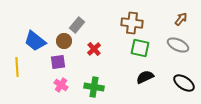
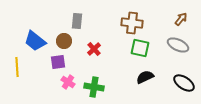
gray rectangle: moved 4 px up; rotated 35 degrees counterclockwise
pink cross: moved 7 px right, 3 px up
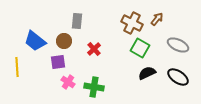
brown arrow: moved 24 px left
brown cross: rotated 20 degrees clockwise
green square: rotated 18 degrees clockwise
black semicircle: moved 2 px right, 4 px up
black ellipse: moved 6 px left, 6 px up
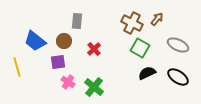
yellow line: rotated 12 degrees counterclockwise
green cross: rotated 30 degrees clockwise
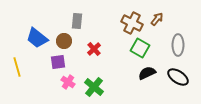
blue trapezoid: moved 2 px right, 3 px up
gray ellipse: rotated 65 degrees clockwise
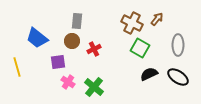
brown circle: moved 8 px right
red cross: rotated 16 degrees clockwise
black semicircle: moved 2 px right, 1 px down
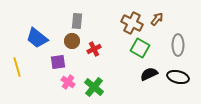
black ellipse: rotated 20 degrees counterclockwise
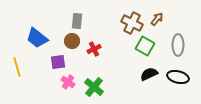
green square: moved 5 px right, 2 px up
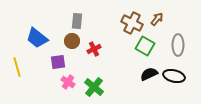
black ellipse: moved 4 px left, 1 px up
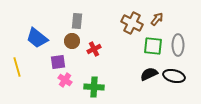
green square: moved 8 px right; rotated 24 degrees counterclockwise
pink cross: moved 3 px left, 2 px up
green cross: rotated 36 degrees counterclockwise
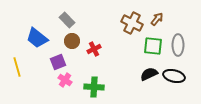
gray rectangle: moved 10 px left, 1 px up; rotated 49 degrees counterclockwise
purple square: rotated 14 degrees counterclockwise
